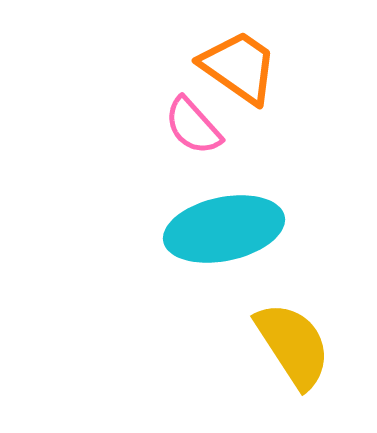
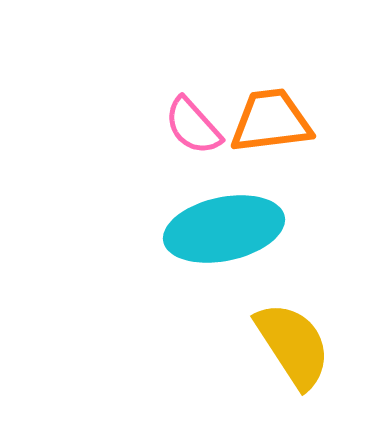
orange trapezoid: moved 32 px right, 54 px down; rotated 42 degrees counterclockwise
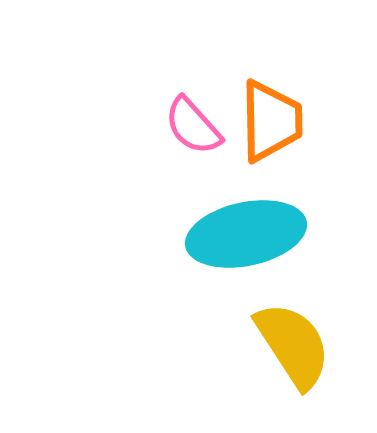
orange trapezoid: rotated 96 degrees clockwise
cyan ellipse: moved 22 px right, 5 px down
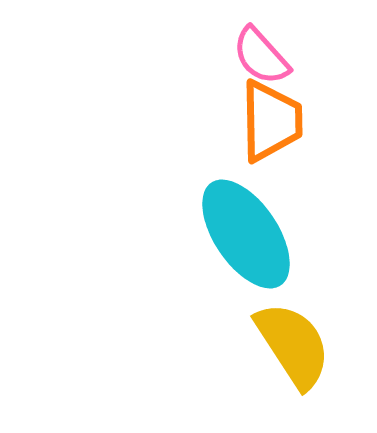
pink semicircle: moved 68 px right, 70 px up
cyan ellipse: rotated 68 degrees clockwise
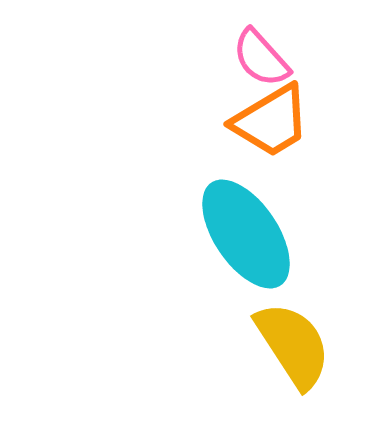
pink semicircle: moved 2 px down
orange trapezoid: rotated 60 degrees clockwise
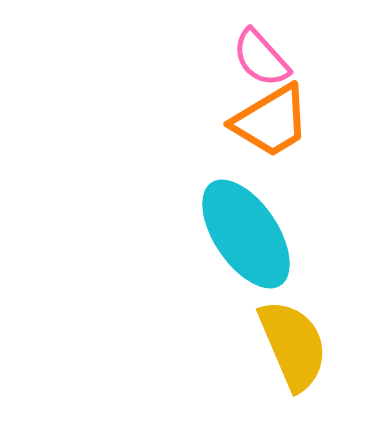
yellow semicircle: rotated 10 degrees clockwise
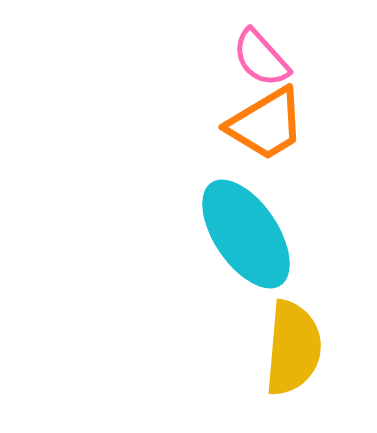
orange trapezoid: moved 5 px left, 3 px down
yellow semicircle: moved 3 px down; rotated 28 degrees clockwise
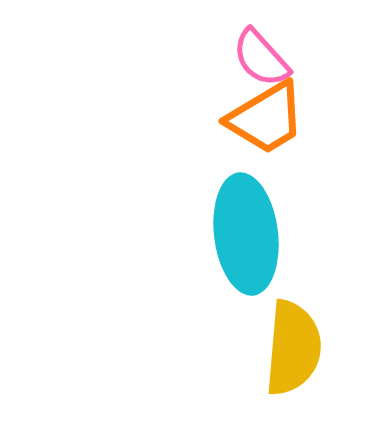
orange trapezoid: moved 6 px up
cyan ellipse: rotated 27 degrees clockwise
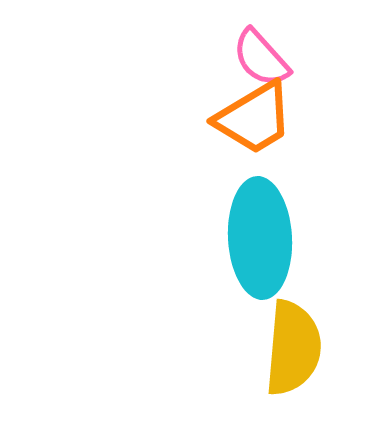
orange trapezoid: moved 12 px left
cyan ellipse: moved 14 px right, 4 px down; rotated 4 degrees clockwise
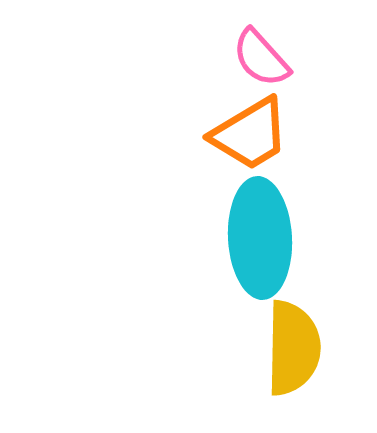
orange trapezoid: moved 4 px left, 16 px down
yellow semicircle: rotated 4 degrees counterclockwise
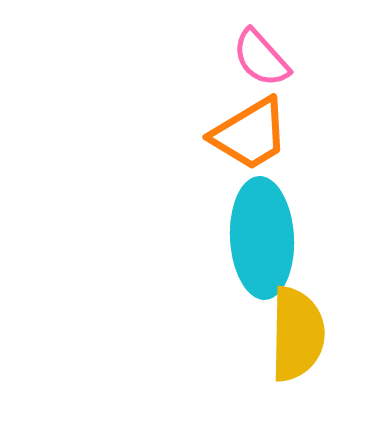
cyan ellipse: moved 2 px right
yellow semicircle: moved 4 px right, 14 px up
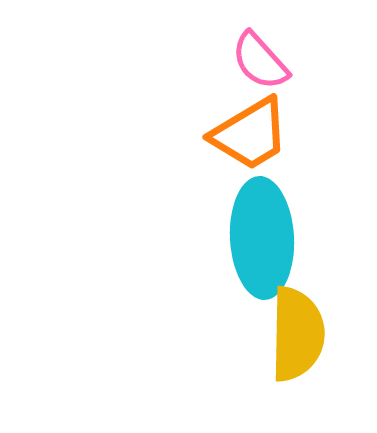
pink semicircle: moved 1 px left, 3 px down
